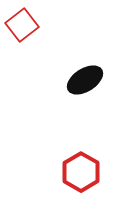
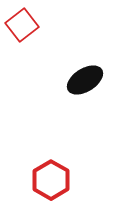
red hexagon: moved 30 px left, 8 px down
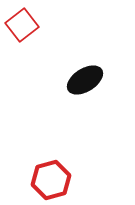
red hexagon: rotated 15 degrees clockwise
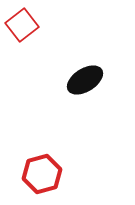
red hexagon: moved 9 px left, 6 px up
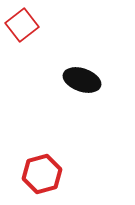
black ellipse: moved 3 px left; rotated 51 degrees clockwise
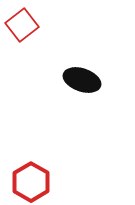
red hexagon: moved 11 px left, 8 px down; rotated 15 degrees counterclockwise
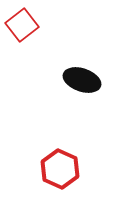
red hexagon: moved 29 px right, 13 px up; rotated 6 degrees counterclockwise
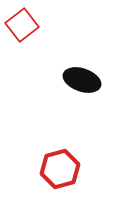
red hexagon: rotated 21 degrees clockwise
